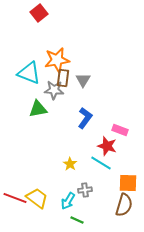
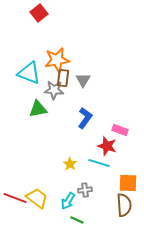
cyan line: moved 2 px left; rotated 15 degrees counterclockwise
brown semicircle: rotated 20 degrees counterclockwise
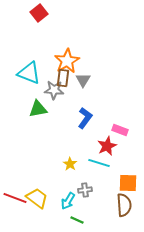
orange star: moved 10 px right, 1 px down; rotated 20 degrees counterclockwise
red star: rotated 30 degrees clockwise
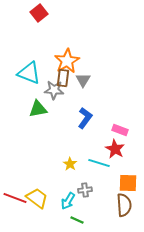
red star: moved 8 px right, 3 px down; rotated 18 degrees counterclockwise
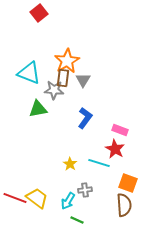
orange square: rotated 18 degrees clockwise
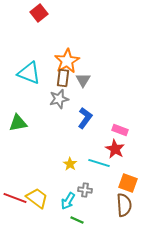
gray star: moved 5 px right, 9 px down; rotated 18 degrees counterclockwise
green triangle: moved 20 px left, 14 px down
gray cross: rotated 16 degrees clockwise
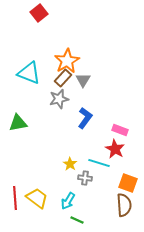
brown rectangle: rotated 36 degrees clockwise
gray cross: moved 12 px up
red line: rotated 65 degrees clockwise
